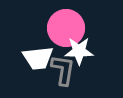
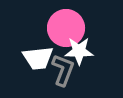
gray L-shape: rotated 12 degrees clockwise
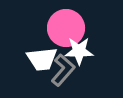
white trapezoid: moved 4 px right, 1 px down
gray L-shape: rotated 20 degrees clockwise
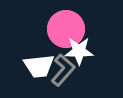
pink circle: moved 1 px down
white trapezoid: moved 3 px left, 7 px down
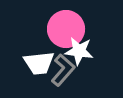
white star: rotated 8 degrees clockwise
white trapezoid: moved 3 px up
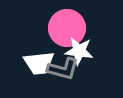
pink circle: moved 1 px right, 1 px up
gray L-shape: moved 1 px up; rotated 64 degrees clockwise
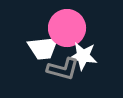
white star: moved 4 px right, 5 px down
white trapezoid: moved 4 px right, 15 px up
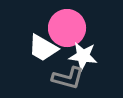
white trapezoid: rotated 36 degrees clockwise
gray L-shape: moved 5 px right, 9 px down
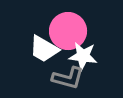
pink circle: moved 1 px right, 3 px down
white trapezoid: moved 1 px right, 1 px down
